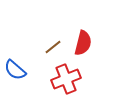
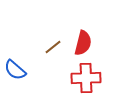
red cross: moved 20 px right, 1 px up; rotated 20 degrees clockwise
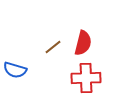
blue semicircle: rotated 25 degrees counterclockwise
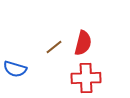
brown line: moved 1 px right
blue semicircle: moved 1 px up
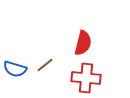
brown line: moved 9 px left, 18 px down
red cross: rotated 8 degrees clockwise
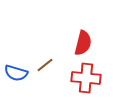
blue semicircle: moved 1 px right, 4 px down
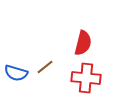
brown line: moved 2 px down
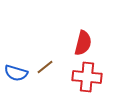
red cross: moved 1 px right, 1 px up
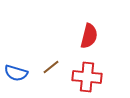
red semicircle: moved 6 px right, 7 px up
brown line: moved 6 px right
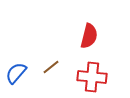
blue semicircle: rotated 115 degrees clockwise
red cross: moved 5 px right
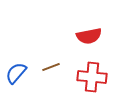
red semicircle: rotated 65 degrees clockwise
brown line: rotated 18 degrees clockwise
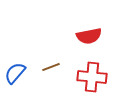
blue semicircle: moved 1 px left
